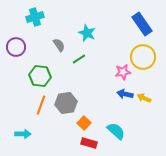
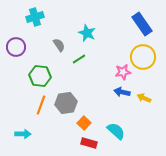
blue arrow: moved 3 px left, 2 px up
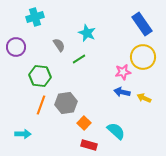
red rectangle: moved 2 px down
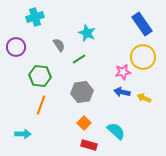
gray hexagon: moved 16 px right, 11 px up
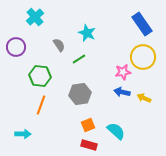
cyan cross: rotated 24 degrees counterclockwise
gray hexagon: moved 2 px left, 2 px down
orange square: moved 4 px right, 2 px down; rotated 24 degrees clockwise
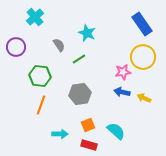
cyan arrow: moved 37 px right
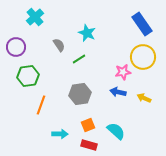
green hexagon: moved 12 px left; rotated 15 degrees counterclockwise
blue arrow: moved 4 px left
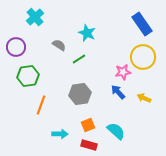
gray semicircle: rotated 24 degrees counterclockwise
blue arrow: rotated 35 degrees clockwise
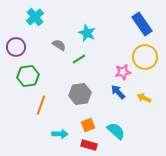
yellow circle: moved 2 px right
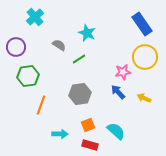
red rectangle: moved 1 px right
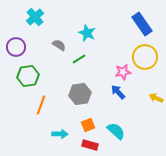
yellow arrow: moved 12 px right
